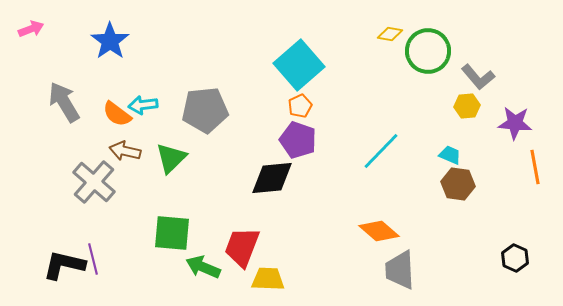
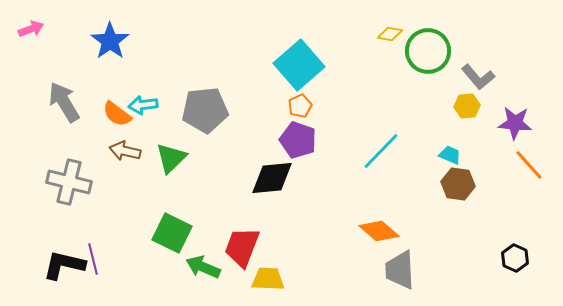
orange line: moved 6 px left, 2 px up; rotated 32 degrees counterclockwise
gray cross: moved 25 px left; rotated 27 degrees counterclockwise
green square: rotated 21 degrees clockwise
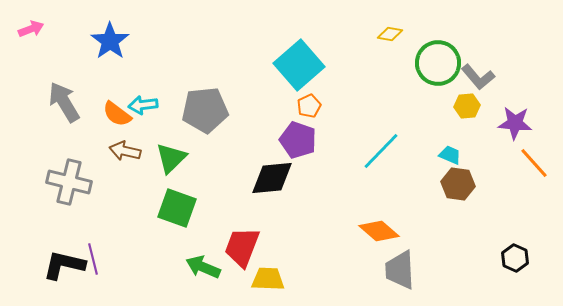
green circle: moved 10 px right, 12 px down
orange pentagon: moved 9 px right
orange line: moved 5 px right, 2 px up
green square: moved 5 px right, 25 px up; rotated 6 degrees counterclockwise
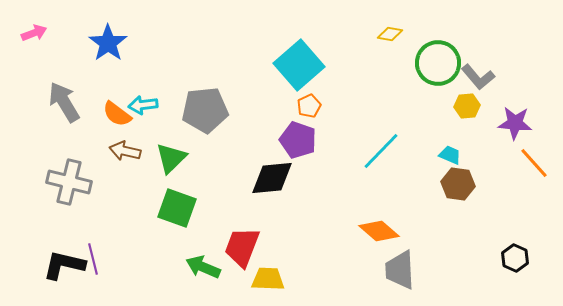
pink arrow: moved 3 px right, 4 px down
blue star: moved 2 px left, 2 px down
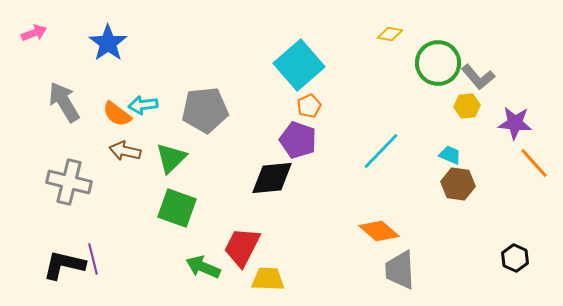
red trapezoid: rotated 6 degrees clockwise
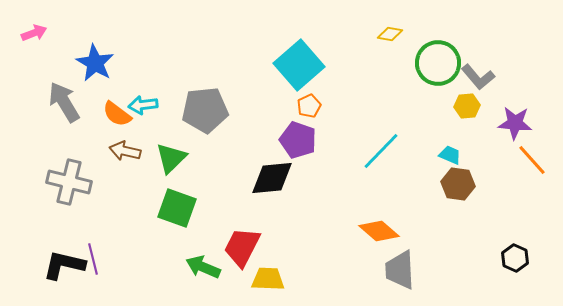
blue star: moved 13 px left, 20 px down; rotated 6 degrees counterclockwise
orange line: moved 2 px left, 3 px up
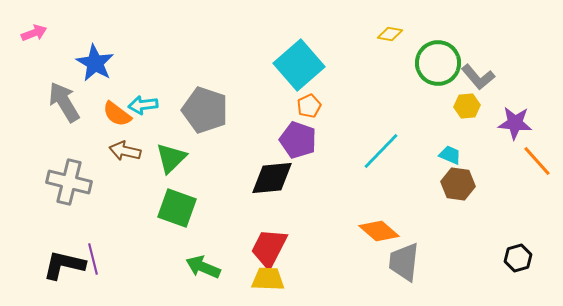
gray pentagon: rotated 24 degrees clockwise
orange line: moved 5 px right, 1 px down
red trapezoid: moved 27 px right, 1 px down
black hexagon: moved 3 px right; rotated 20 degrees clockwise
gray trapezoid: moved 4 px right, 8 px up; rotated 9 degrees clockwise
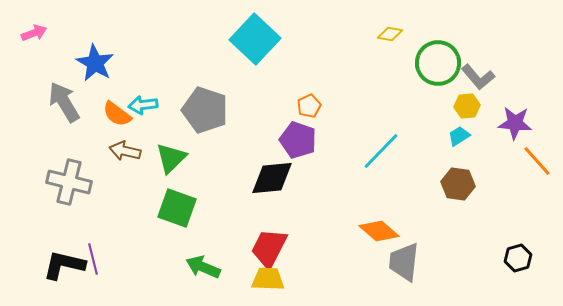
cyan square: moved 44 px left, 26 px up; rotated 6 degrees counterclockwise
cyan trapezoid: moved 9 px right, 19 px up; rotated 55 degrees counterclockwise
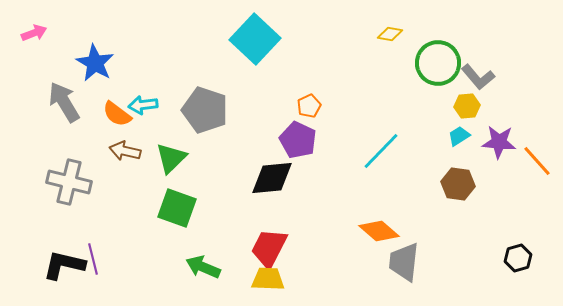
purple star: moved 16 px left, 19 px down
purple pentagon: rotated 6 degrees clockwise
